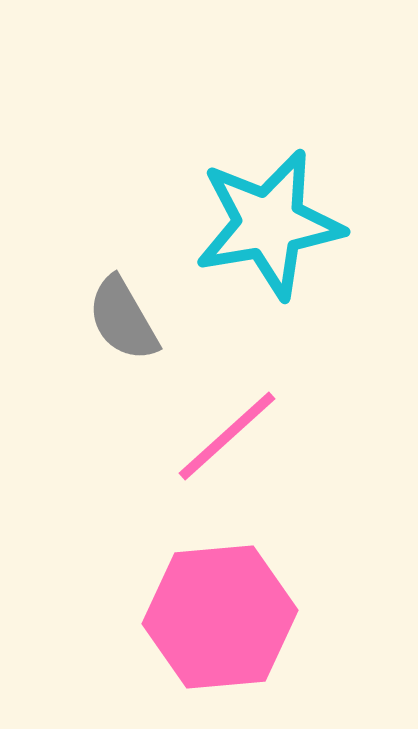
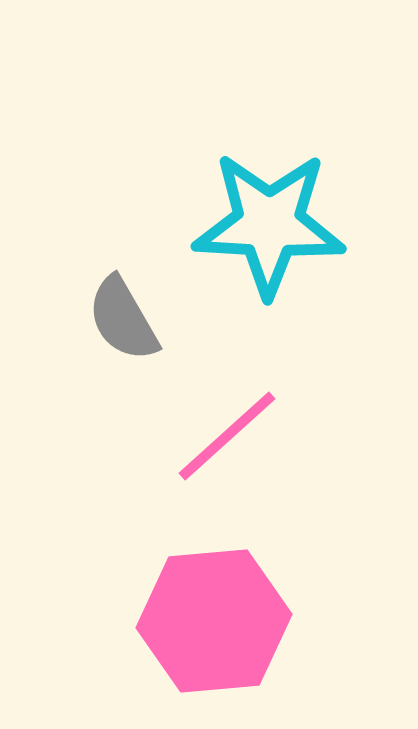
cyan star: rotated 13 degrees clockwise
pink hexagon: moved 6 px left, 4 px down
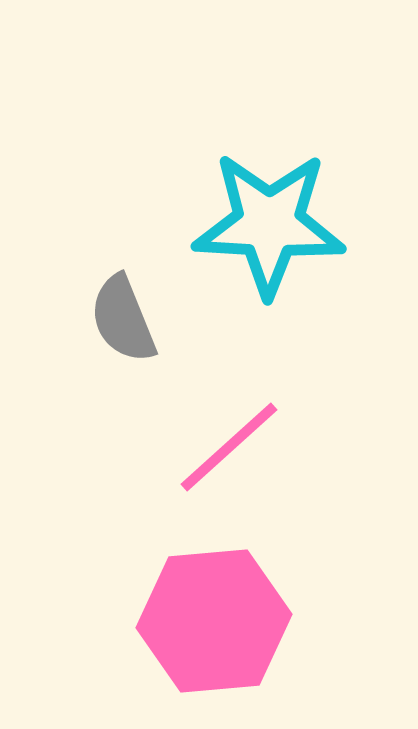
gray semicircle: rotated 8 degrees clockwise
pink line: moved 2 px right, 11 px down
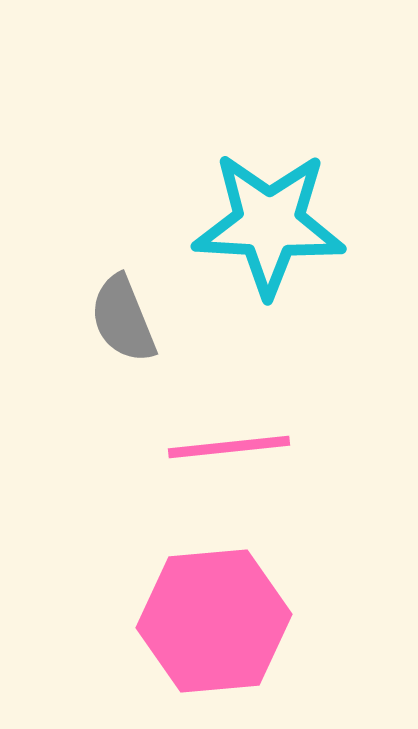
pink line: rotated 36 degrees clockwise
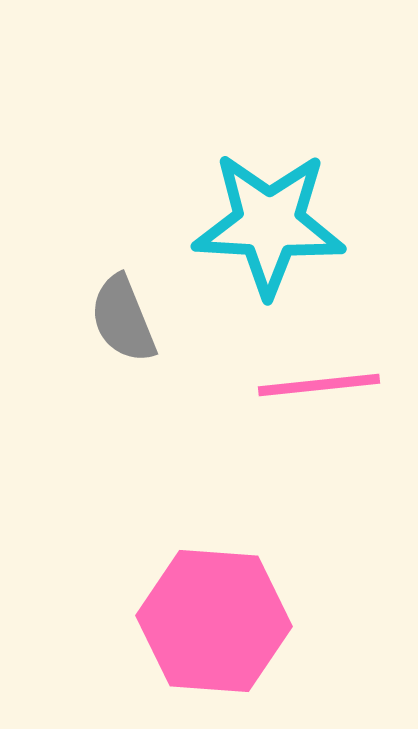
pink line: moved 90 px right, 62 px up
pink hexagon: rotated 9 degrees clockwise
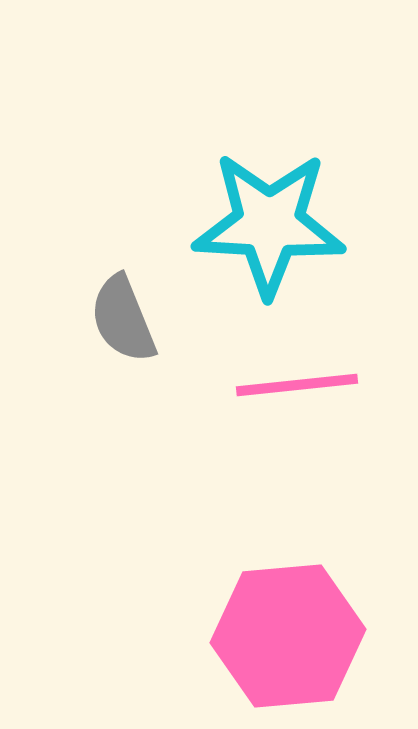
pink line: moved 22 px left
pink hexagon: moved 74 px right, 15 px down; rotated 9 degrees counterclockwise
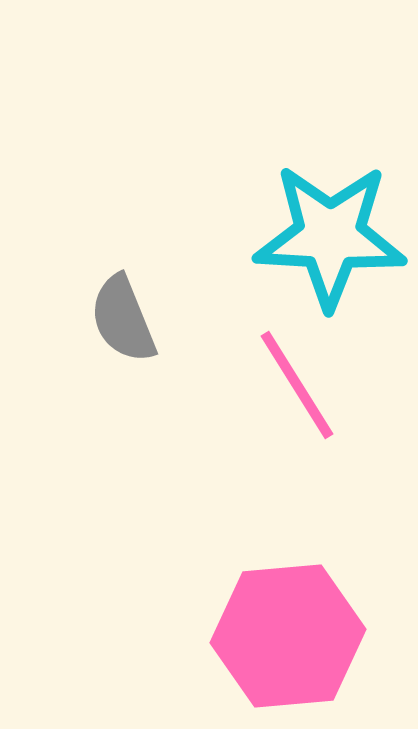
cyan star: moved 61 px right, 12 px down
pink line: rotated 64 degrees clockwise
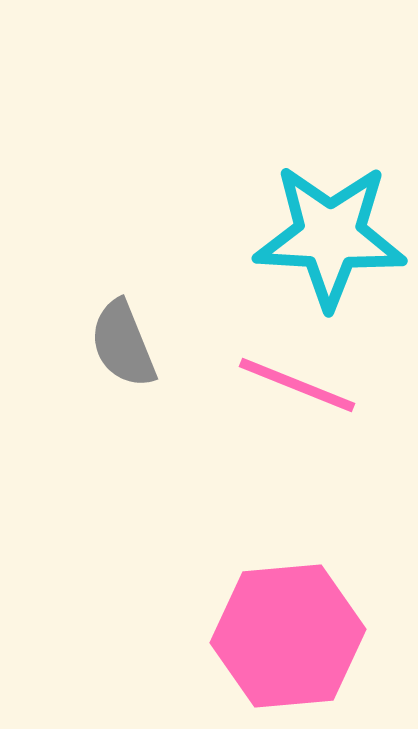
gray semicircle: moved 25 px down
pink line: rotated 36 degrees counterclockwise
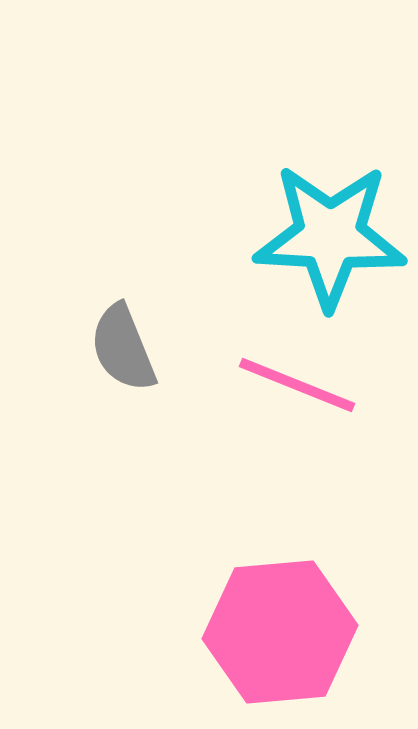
gray semicircle: moved 4 px down
pink hexagon: moved 8 px left, 4 px up
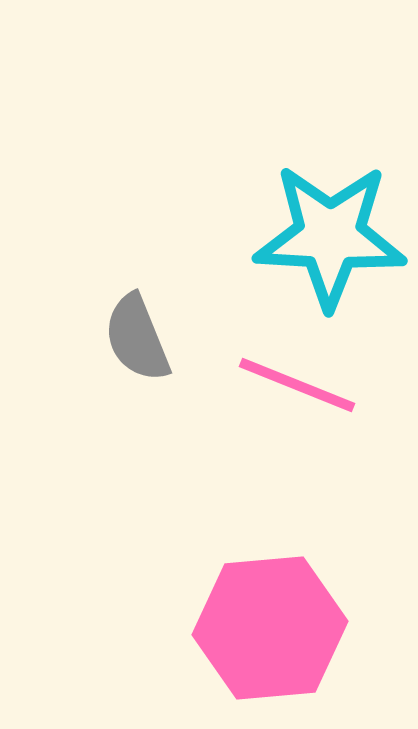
gray semicircle: moved 14 px right, 10 px up
pink hexagon: moved 10 px left, 4 px up
